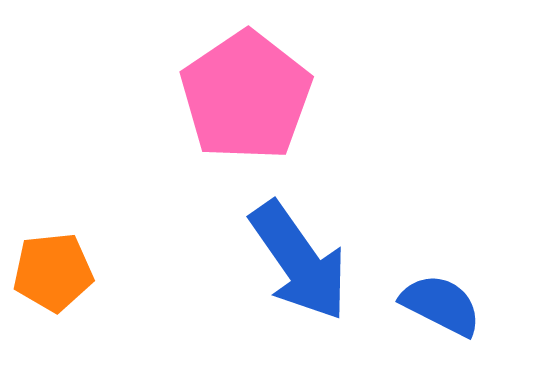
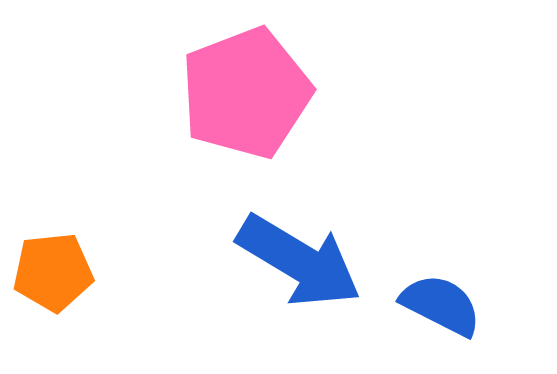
pink pentagon: moved 3 px up; rotated 13 degrees clockwise
blue arrow: rotated 24 degrees counterclockwise
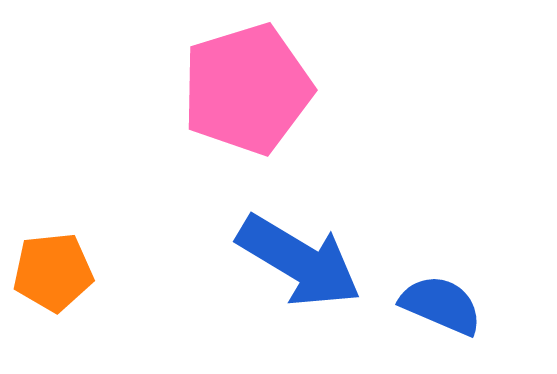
pink pentagon: moved 1 px right, 4 px up; rotated 4 degrees clockwise
blue semicircle: rotated 4 degrees counterclockwise
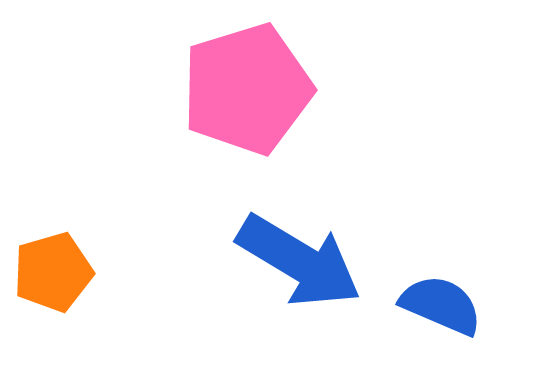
orange pentagon: rotated 10 degrees counterclockwise
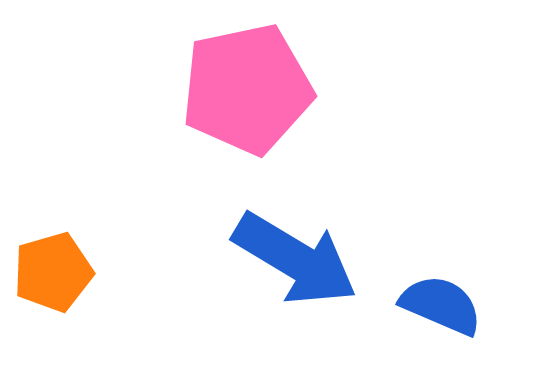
pink pentagon: rotated 5 degrees clockwise
blue arrow: moved 4 px left, 2 px up
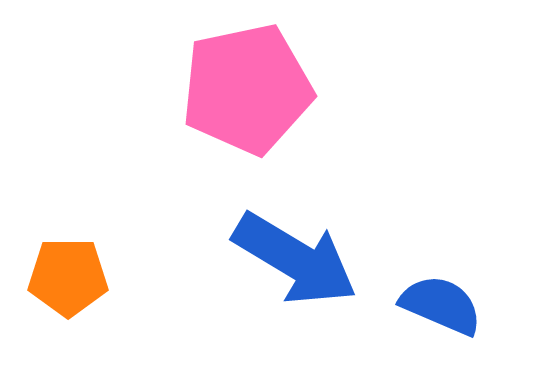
orange pentagon: moved 15 px right, 5 px down; rotated 16 degrees clockwise
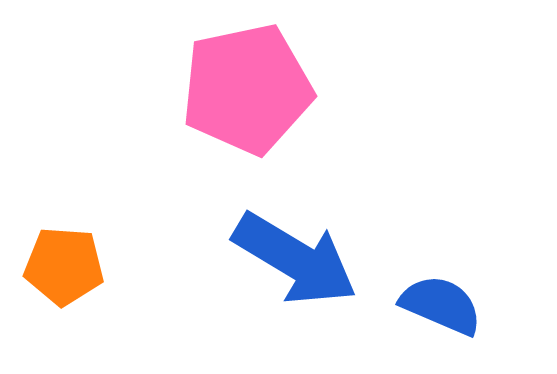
orange pentagon: moved 4 px left, 11 px up; rotated 4 degrees clockwise
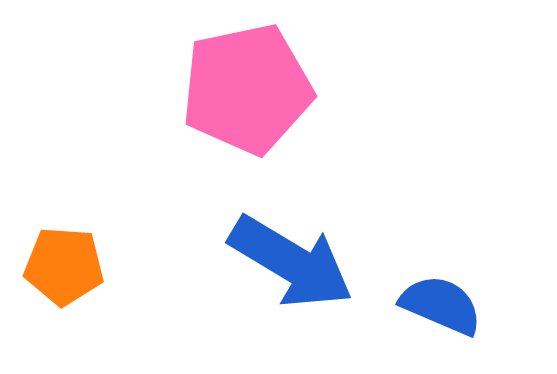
blue arrow: moved 4 px left, 3 px down
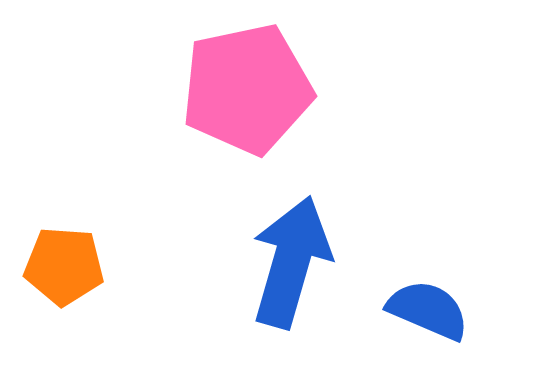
blue arrow: rotated 105 degrees counterclockwise
blue semicircle: moved 13 px left, 5 px down
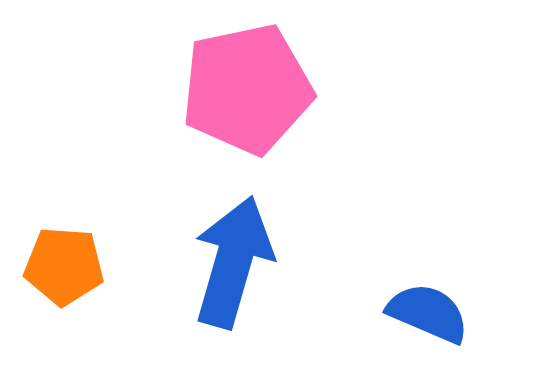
blue arrow: moved 58 px left
blue semicircle: moved 3 px down
